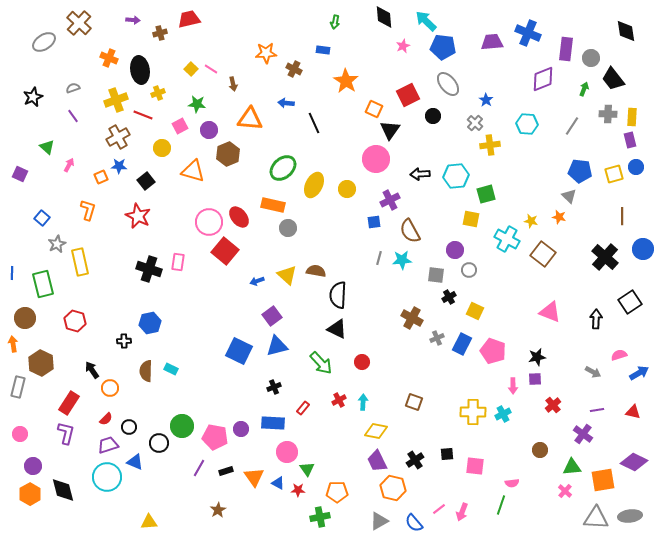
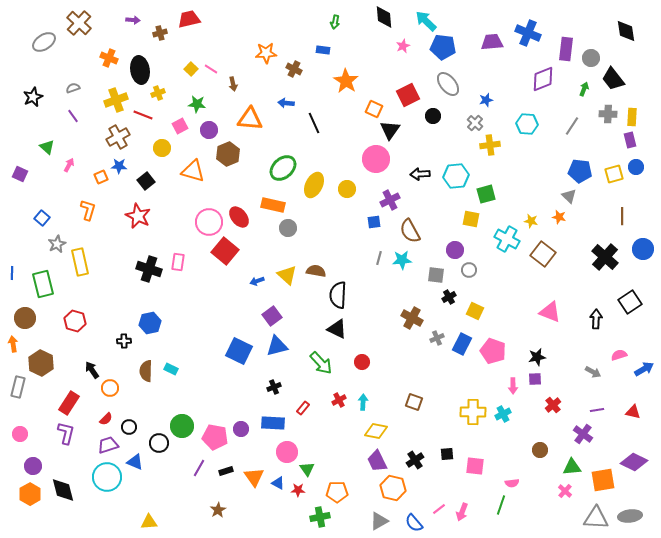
blue star at (486, 100): rotated 24 degrees clockwise
blue arrow at (639, 373): moved 5 px right, 4 px up
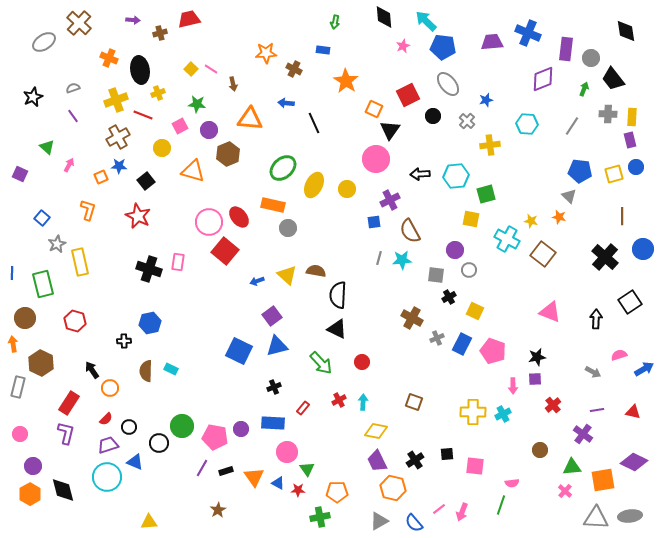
gray cross at (475, 123): moved 8 px left, 2 px up
purple line at (199, 468): moved 3 px right
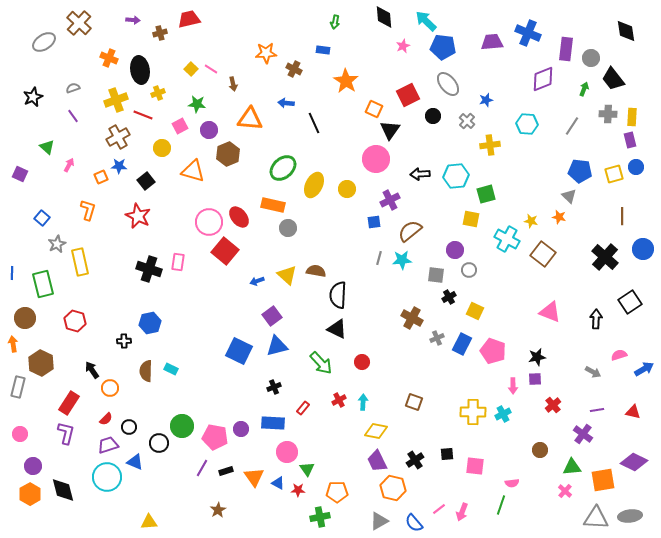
brown semicircle at (410, 231): rotated 80 degrees clockwise
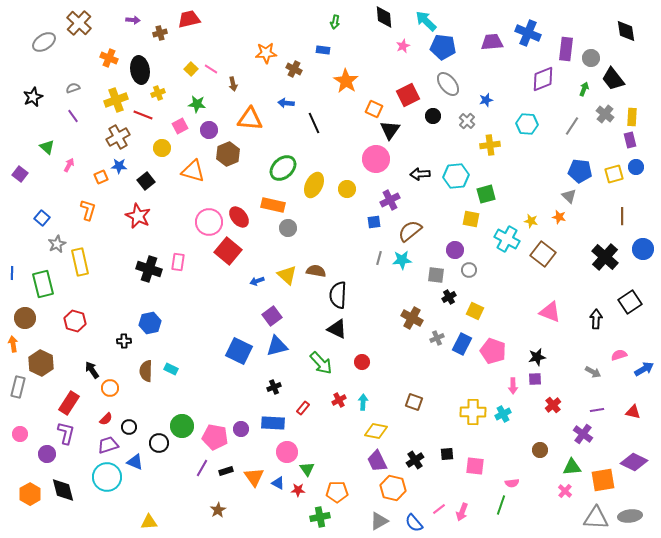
gray cross at (608, 114): moved 3 px left; rotated 36 degrees clockwise
purple square at (20, 174): rotated 14 degrees clockwise
red square at (225, 251): moved 3 px right
purple circle at (33, 466): moved 14 px right, 12 px up
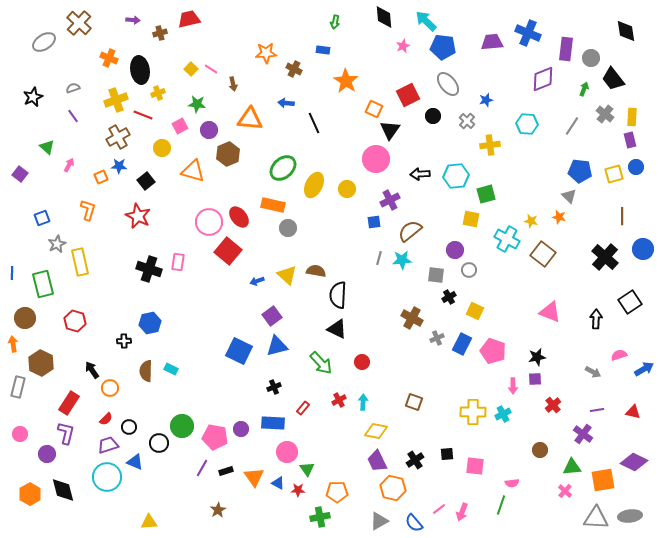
blue square at (42, 218): rotated 28 degrees clockwise
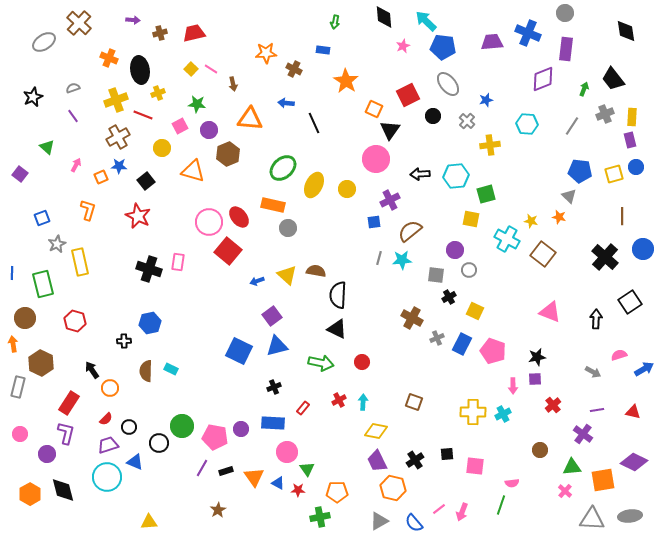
red trapezoid at (189, 19): moved 5 px right, 14 px down
gray circle at (591, 58): moved 26 px left, 45 px up
gray cross at (605, 114): rotated 30 degrees clockwise
pink arrow at (69, 165): moved 7 px right
green arrow at (321, 363): rotated 35 degrees counterclockwise
gray triangle at (596, 518): moved 4 px left, 1 px down
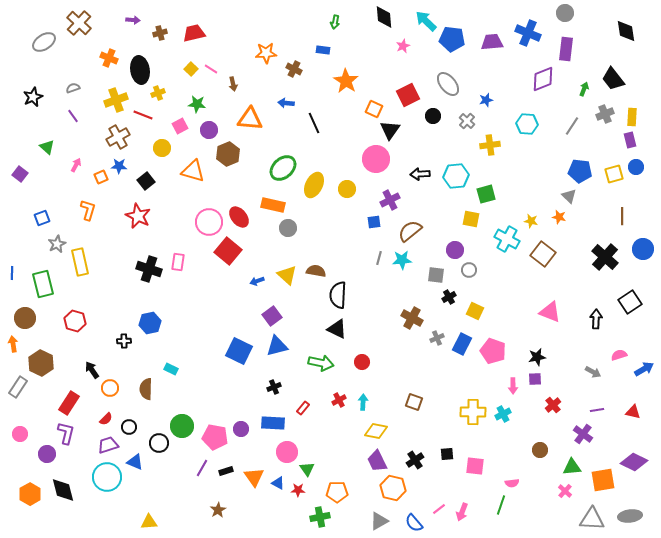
blue pentagon at (443, 47): moved 9 px right, 8 px up
brown semicircle at (146, 371): moved 18 px down
gray rectangle at (18, 387): rotated 20 degrees clockwise
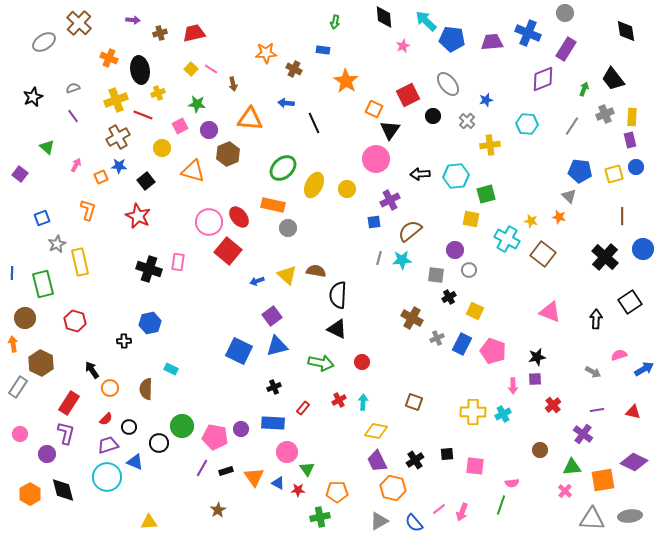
purple rectangle at (566, 49): rotated 25 degrees clockwise
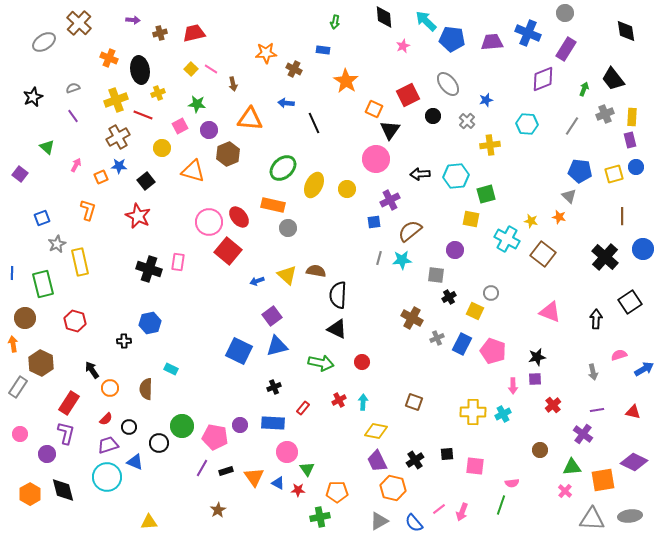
gray circle at (469, 270): moved 22 px right, 23 px down
gray arrow at (593, 372): rotated 49 degrees clockwise
purple circle at (241, 429): moved 1 px left, 4 px up
